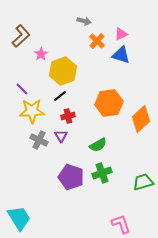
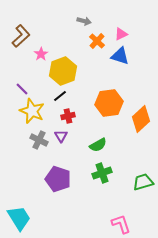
blue triangle: moved 1 px left, 1 px down
yellow star: rotated 25 degrees clockwise
purple pentagon: moved 13 px left, 2 px down
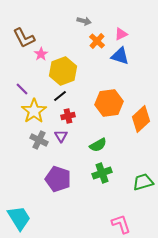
brown L-shape: moved 3 px right, 2 px down; rotated 105 degrees clockwise
yellow star: moved 2 px right; rotated 15 degrees clockwise
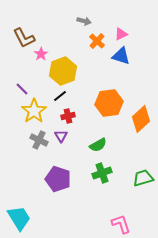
blue triangle: moved 1 px right
green trapezoid: moved 4 px up
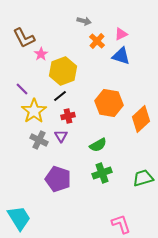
orange hexagon: rotated 16 degrees clockwise
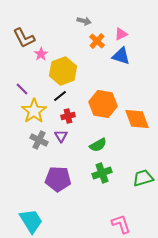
orange hexagon: moved 6 px left, 1 px down
orange diamond: moved 4 px left; rotated 68 degrees counterclockwise
purple pentagon: rotated 15 degrees counterclockwise
cyan trapezoid: moved 12 px right, 3 px down
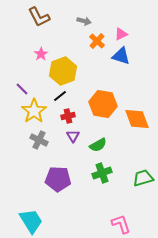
brown L-shape: moved 15 px right, 21 px up
purple triangle: moved 12 px right
